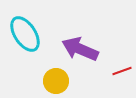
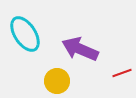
red line: moved 2 px down
yellow circle: moved 1 px right
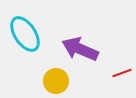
yellow circle: moved 1 px left
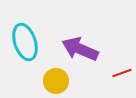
cyan ellipse: moved 8 px down; rotated 15 degrees clockwise
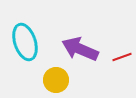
red line: moved 16 px up
yellow circle: moved 1 px up
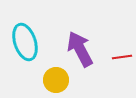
purple arrow: rotated 39 degrees clockwise
red line: rotated 12 degrees clockwise
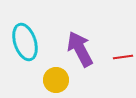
red line: moved 1 px right
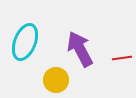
cyan ellipse: rotated 39 degrees clockwise
red line: moved 1 px left, 1 px down
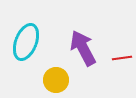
cyan ellipse: moved 1 px right
purple arrow: moved 3 px right, 1 px up
